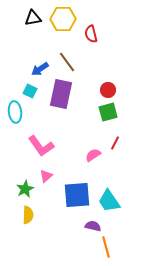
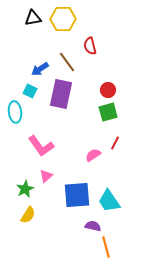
red semicircle: moved 1 px left, 12 px down
yellow semicircle: rotated 30 degrees clockwise
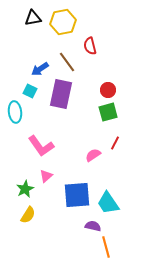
yellow hexagon: moved 3 px down; rotated 10 degrees counterclockwise
cyan trapezoid: moved 1 px left, 2 px down
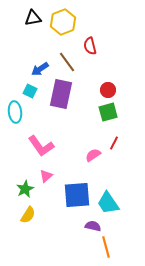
yellow hexagon: rotated 10 degrees counterclockwise
red line: moved 1 px left
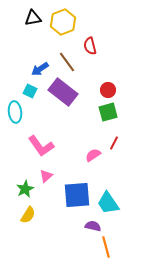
purple rectangle: moved 2 px right, 2 px up; rotated 64 degrees counterclockwise
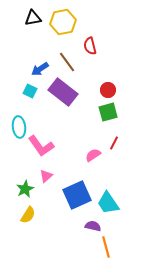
yellow hexagon: rotated 10 degrees clockwise
cyan ellipse: moved 4 px right, 15 px down
blue square: rotated 20 degrees counterclockwise
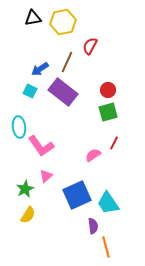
red semicircle: rotated 42 degrees clockwise
brown line: rotated 60 degrees clockwise
purple semicircle: rotated 70 degrees clockwise
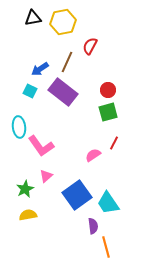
blue square: rotated 12 degrees counterclockwise
yellow semicircle: rotated 132 degrees counterclockwise
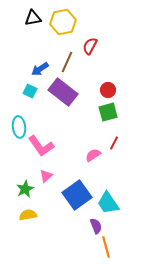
purple semicircle: moved 3 px right; rotated 14 degrees counterclockwise
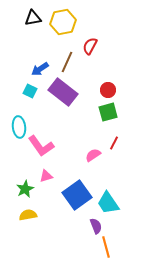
pink triangle: rotated 24 degrees clockwise
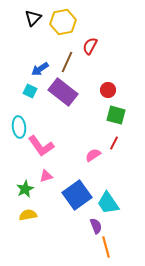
black triangle: rotated 36 degrees counterclockwise
green square: moved 8 px right, 3 px down; rotated 30 degrees clockwise
